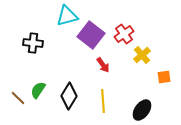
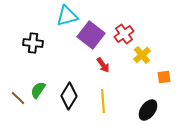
black ellipse: moved 6 px right
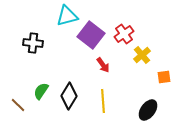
green semicircle: moved 3 px right, 1 px down
brown line: moved 7 px down
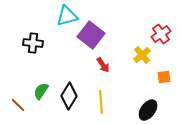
red cross: moved 37 px right
yellow line: moved 2 px left, 1 px down
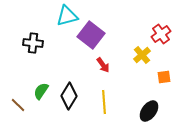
yellow line: moved 3 px right
black ellipse: moved 1 px right, 1 px down
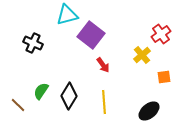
cyan triangle: moved 1 px up
black cross: rotated 18 degrees clockwise
black ellipse: rotated 15 degrees clockwise
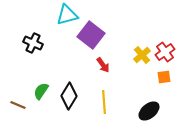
red cross: moved 4 px right, 18 px down
brown line: rotated 21 degrees counterclockwise
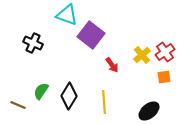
cyan triangle: rotated 35 degrees clockwise
red arrow: moved 9 px right
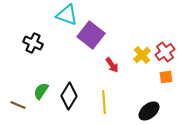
orange square: moved 2 px right
